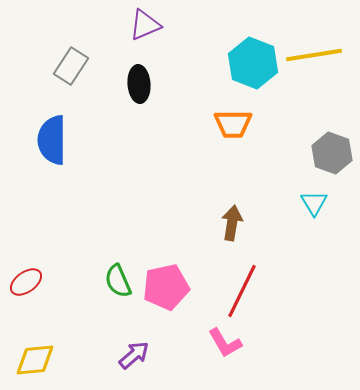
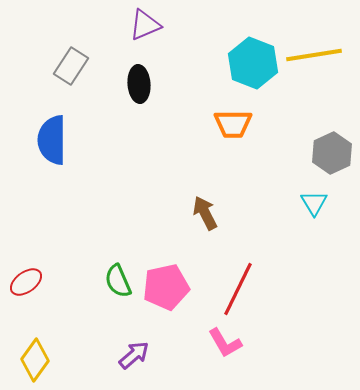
gray hexagon: rotated 15 degrees clockwise
brown arrow: moved 27 px left, 10 px up; rotated 36 degrees counterclockwise
red line: moved 4 px left, 2 px up
yellow diamond: rotated 48 degrees counterclockwise
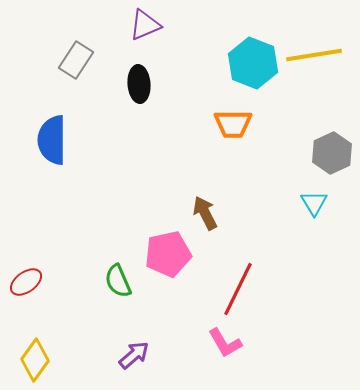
gray rectangle: moved 5 px right, 6 px up
pink pentagon: moved 2 px right, 33 px up
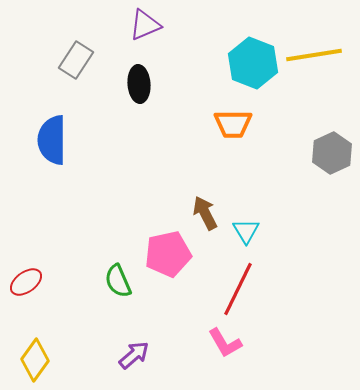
cyan triangle: moved 68 px left, 28 px down
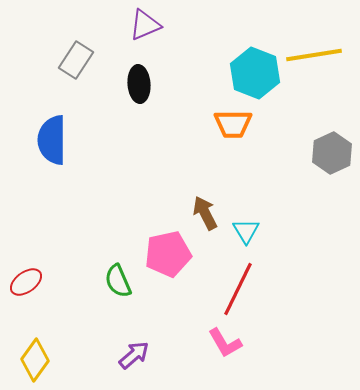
cyan hexagon: moved 2 px right, 10 px down
